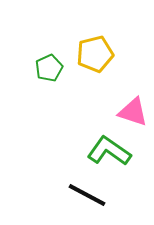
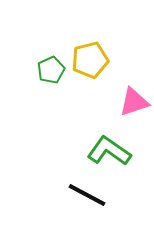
yellow pentagon: moved 5 px left, 6 px down
green pentagon: moved 2 px right, 2 px down
pink triangle: moved 1 px right, 10 px up; rotated 36 degrees counterclockwise
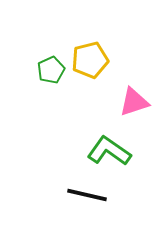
black line: rotated 15 degrees counterclockwise
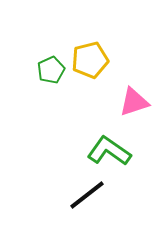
black line: rotated 51 degrees counterclockwise
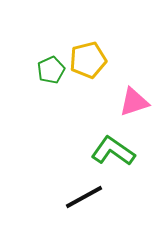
yellow pentagon: moved 2 px left
green L-shape: moved 4 px right
black line: moved 3 px left, 2 px down; rotated 9 degrees clockwise
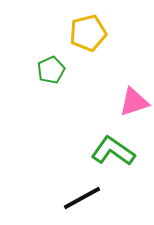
yellow pentagon: moved 27 px up
black line: moved 2 px left, 1 px down
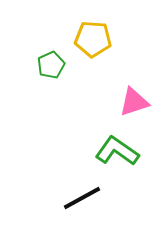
yellow pentagon: moved 5 px right, 6 px down; rotated 18 degrees clockwise
green pentagon: moved 5 px up
green L-shape: moved 4 px right
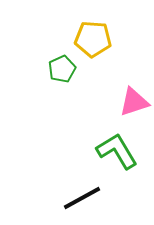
green pentagon: moved 11 px right, 4 px down
green L-shape: rotated 24 degrees clockwise
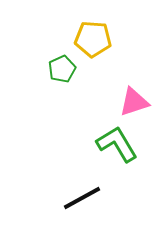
green L-shape: moved 7 px up
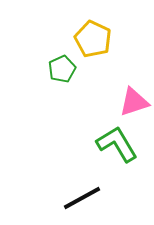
yellow pentagon: rotated 21 degrees clockwise
